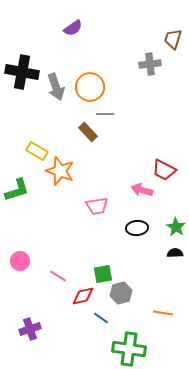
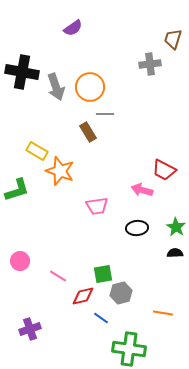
brown rectangle: rotated 12 degrees clockwise
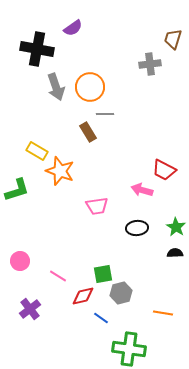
black cross: moved 15 px right, 23 px up
purple cross: moved 20 px up; rotated 20 degrees counterclockwise
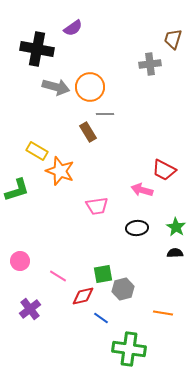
gray arrow: rotated 56 degrees counterclockwise
gray hexagon: moved 2 px right, 4 px up
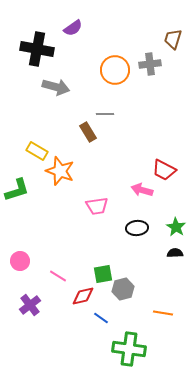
orange circle: moved 25 px right, 17 px up
purple cross: moved 4 px up
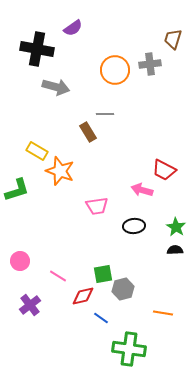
black ellipse: moved 3 px left, 2 px up
black semicircle: moved 3 px up
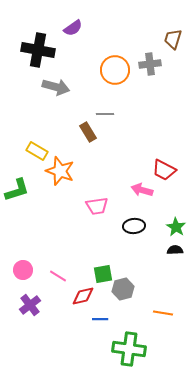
black cross: moved 1 px right, 1 px down
pink circle: moved 3 px right, 9 px down
blue line: moved 1 px left, 1 px down; rotated 35 degrees counterclockwise
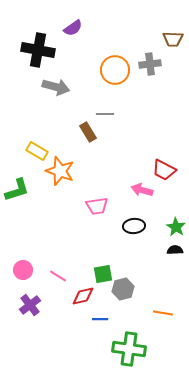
brown trapezoid: rotated 105 degrees counterclockwise
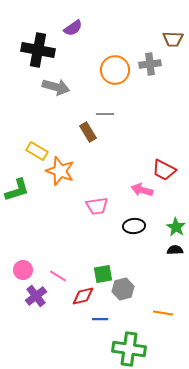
purple cross: moved 6 px right, 9 px up
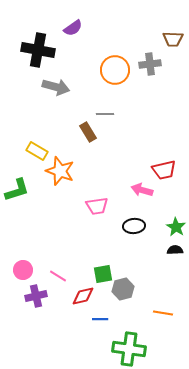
red trapezoid: rotated 40 degrees counterclockwise
purple cross: rotated 25 degrees clockwise
